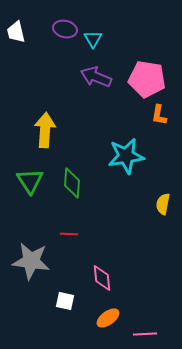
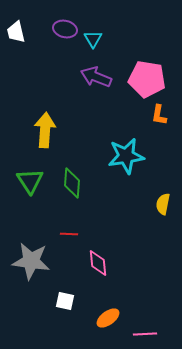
pink diamond: moved 4 px left, 15 px up
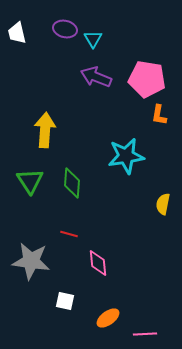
white trapezoid: moved 1 px right, 1 px down
red line: rotated 12 degrees clockwise
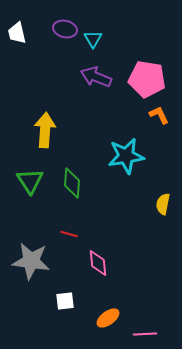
orange L-shape: rotated 145 degrees clockwise
white square: rotated 18 degrees counterclockwise
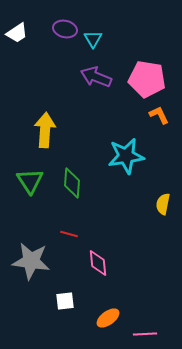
white trapezoid: rotated 110 degrees counterclockwise
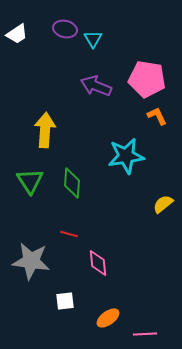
white trapezoid: moved 1 px down
purple arrow: moved 9 px down
orange L-shape: moved 2 px left, 1 px down
yellow semicircle: rotated 40 degrees clockwise
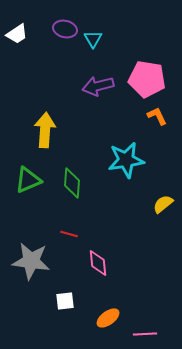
purple arrow: moved 2 px right; rotated 36 degrees counterclockwise
cyan star: moved 4 px down
green triangle: moved 2 px left, 1 px up; rotated 40 degrees clockwise
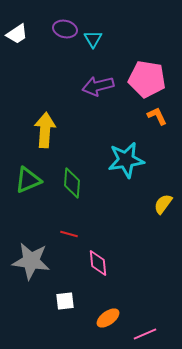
yellow semicircle: rotated 15 degrees counterclockwise
pink line: rotated 20 degrees counterclockwise
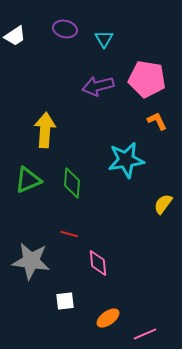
white trapezoid: moved 2 px left, 2 px down
cyan triangle: moved 11 px right
orange L-shape: moved 5 px down
